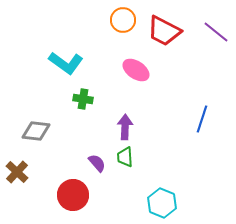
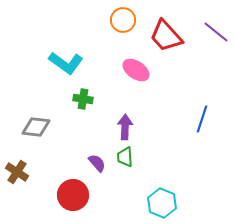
red trapezoid: moved 2 px right, 5 px down; rotated 21 degrees clockwise
gray diamond: moved 4 px up
brown cross: rotated 10 degrees counterclockwise
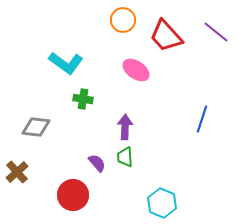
brown cross: rotated 15 degrees clockwise
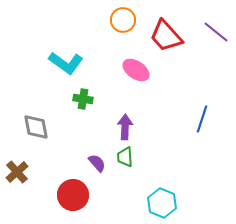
gray diamond: rotated 72 degrees clockwise
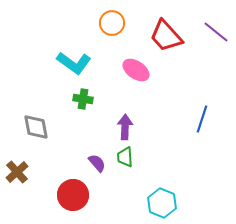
orange circle: moved 11 px left, 3 px down
cyan L-shape: moved 8 px right
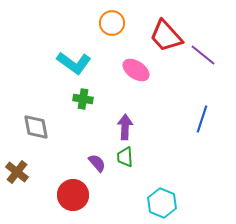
purple line: moved 13 px left, 23 px down
brown cross: rotated 10 degrees counterclockwise
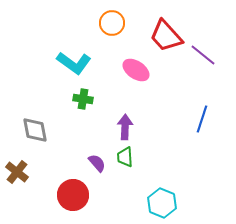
gray diamond: moved 1 px left, 3 px down
